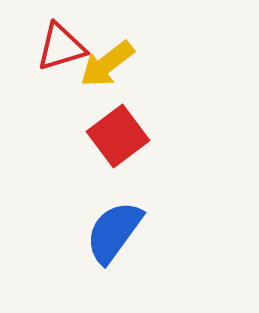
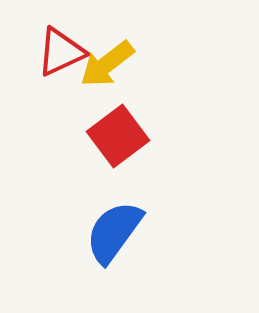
red triangle: moved 5 px down; rotated 8 degrees counterclockwise
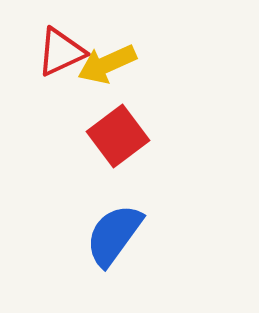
yellow arrow: rotated 14 degrees clockwise
blue semicircle: moved 3 px down
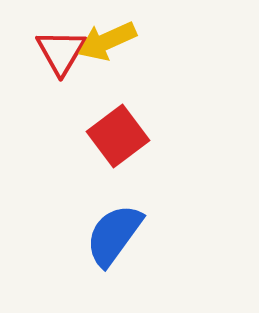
red triangle: rotated 34 degrees counterclockwise
yellow arrow: moved 23 px up
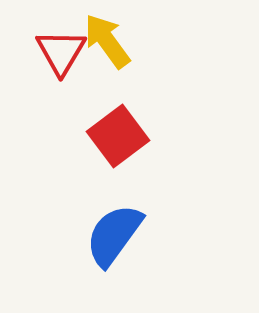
yellow arrow: rotated 78 degrees clockwise
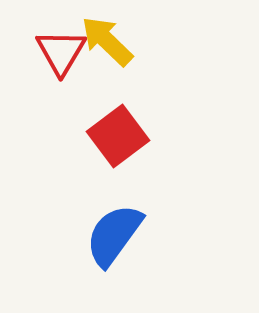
yellow arrow: rotated 10 degrees counterclockwise
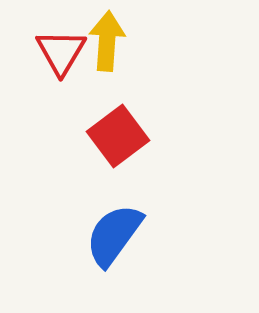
yellow arrow: rotated 50 degrees clockwise
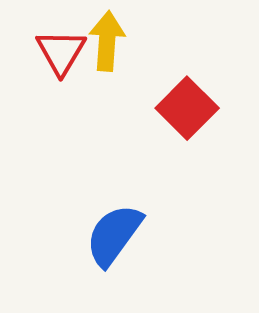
red square: moved 69 px right, 28 px up; rotated 8 degrees counterclockwise
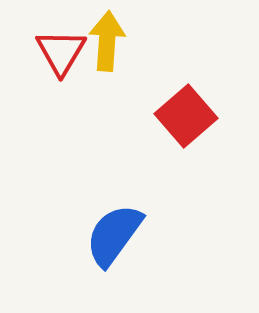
red square: moved 1 px left, 8 px down; rotated 4 degrees clockwise
